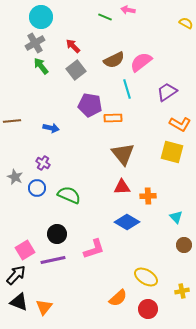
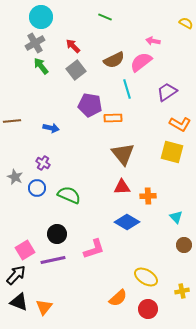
pink arrow: moved 25 px right, 31 px down
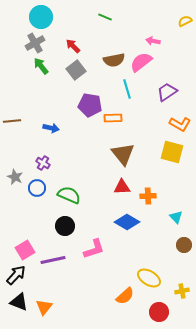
yellow semicircle: moved 1 px left, 2 px up; rotated 56 degrees counterclockwise
brown semicircle: rotated 15 degrees clockwise
black circle: moved 8 px right, 8 px up
yellow ellipse: moved 3 px right, 1 px down
orange semicircle: moved 7 px right, 2 px up
red circle: moved 11 px right, 3 px down
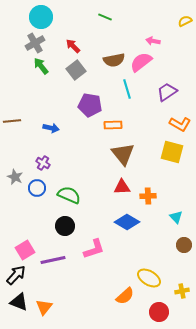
orange rectangle: moved 7 px down
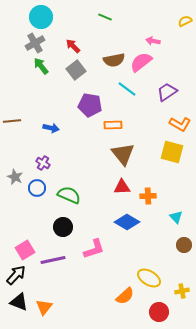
cyan line: rotated 36 degrees counterclockwise
black circle: moved 2 px left, 1 px down
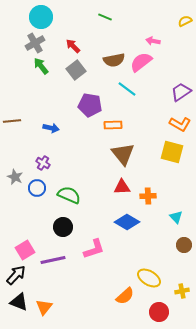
purple trapezoid: moved 14 px right
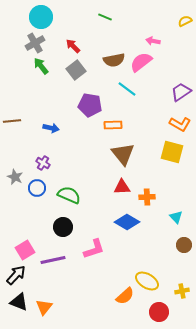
orange cross: moved 1 px left, 1 px down
yellow ellipse: moved 2 px left, 3 px down
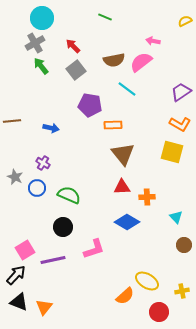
cyan circle: moved 1 px right, 1 px down
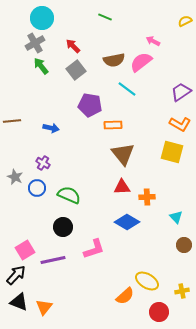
pink arrow: rotated 16 degrees clockwise
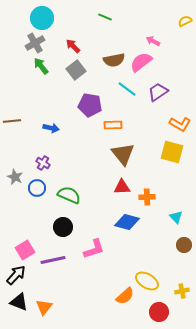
purple trapezoid: moved 23 px left
blue diamond: rotated 15 degrees counterclockwise
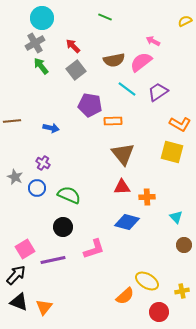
orange rectangle: moved 4 px up
pink square: moved 1 px up
